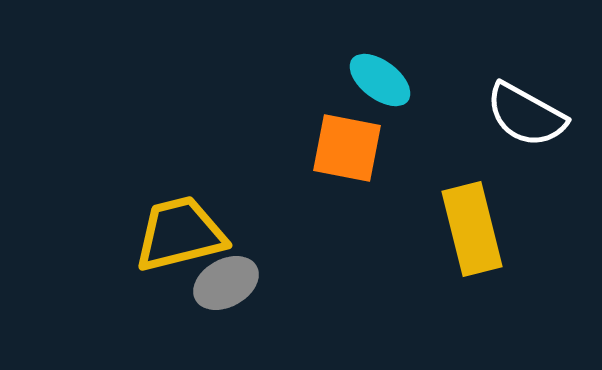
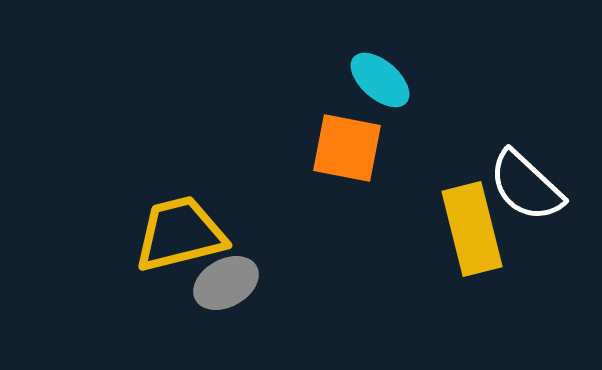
cyan ellipse: rotated 4 degrees clockwise
white semicircle: moved 71 px down; rotated 14 degrees clockwise
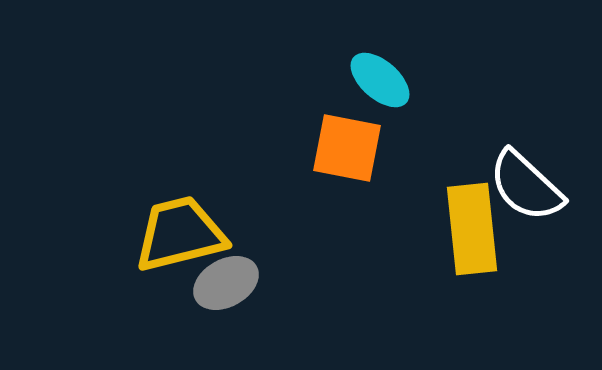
yellow rectangle: rotated 8 degrees clockwise
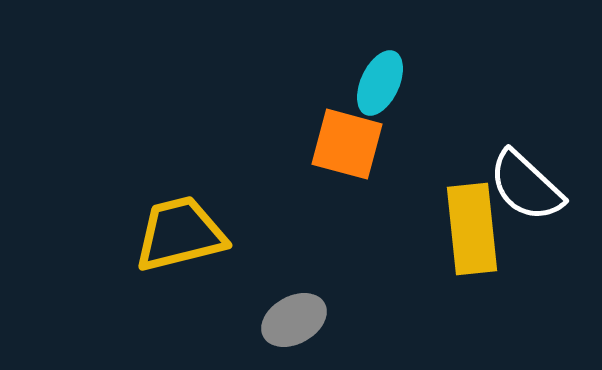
cyan ellipse: moved 3 px down; rotated 74 degrees clockwise
orange square: moved 4 px up; rotated 4 degrees clockwise
gray ellipse: moved 68 px right, 37 px down
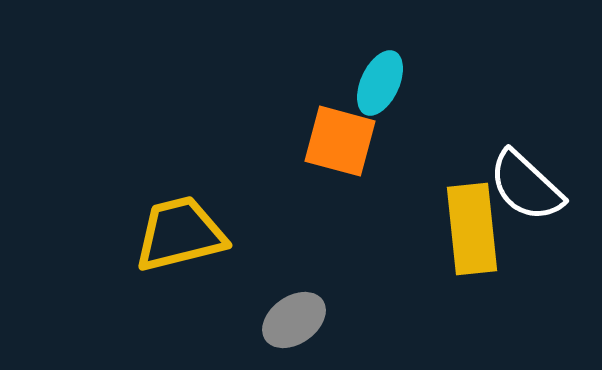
orange square: moved 7 px left, 3 px up
gray ellipse: rotated 6 degrees counterclockwise
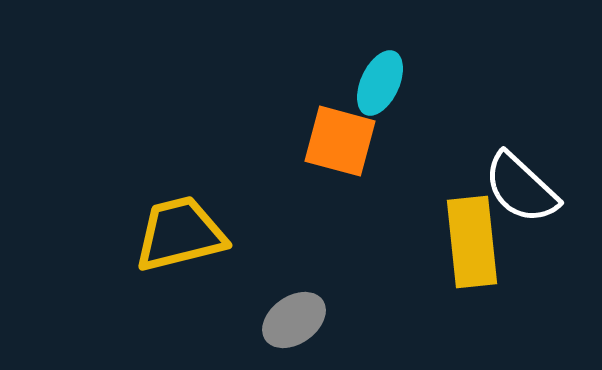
white semicircle: moved 5 px left, 2 px down
yellow rectangle: moved 13 px down
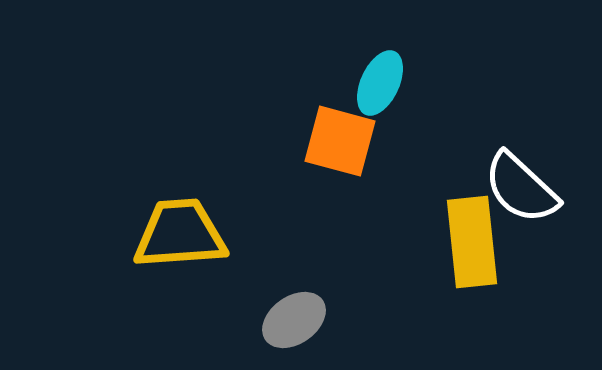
yellow trapezoid: rotated 10 degrees clockwise
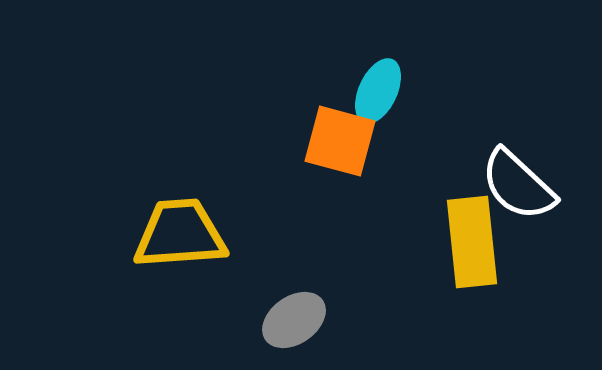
cyan ellipse: moved 2 px left, 8 px down
white semicircle: moved 3 px left, 3 px up
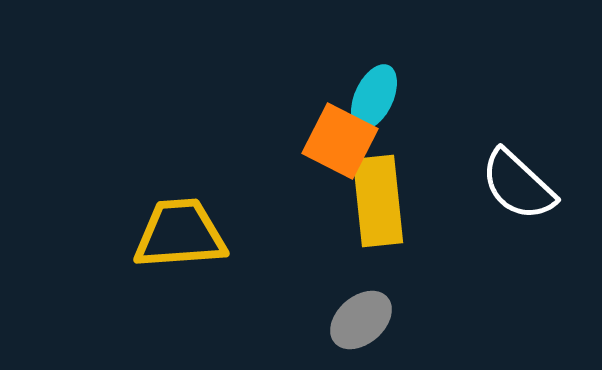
cyan ellipse: moved 4 px left, 6 px down
orange square: rotated 12 degrees clockwise
yellow rectangle: moved 94 px left, 41 px up
gray ellipse: moved 67 px right; rotated 6 degrees counterclockwise
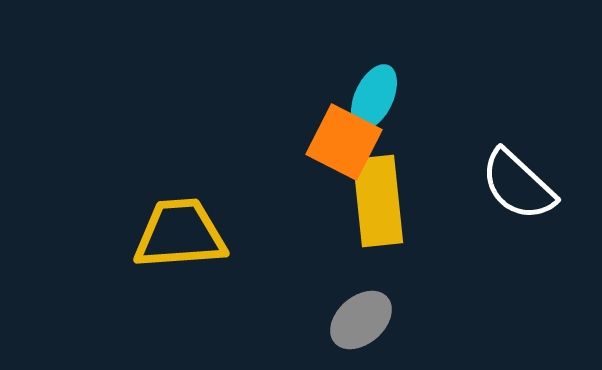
orange square: moved 4 px right, 1 px down
